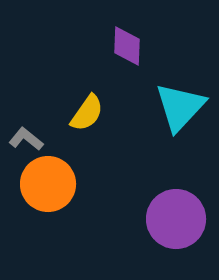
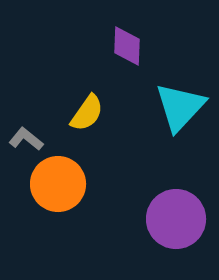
orange circle: moved 10 px right
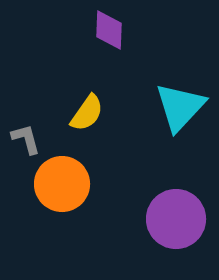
purple diamond: moved 18 px left, 16 px up
gray L-shape: rotated 36 degrees clockwise
orange circle: moved 4 px right
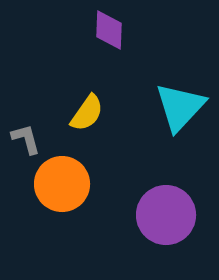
purple circle: moved 10 px left, 4 px up
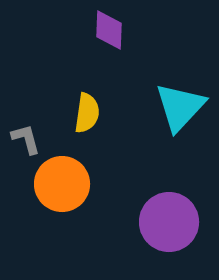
yellow semicircle: rotated 27 degrees counterclockwise
purple circle: moved 3 px right, 7 px down
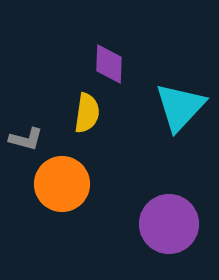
purple diamond: moved 34 px down
gray L-shape: rotated 120 degrees clockwise
purple circle: moved 2 px down
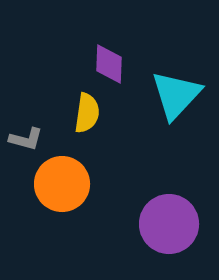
cyan triangle: moved 4 px left, 12 px up
